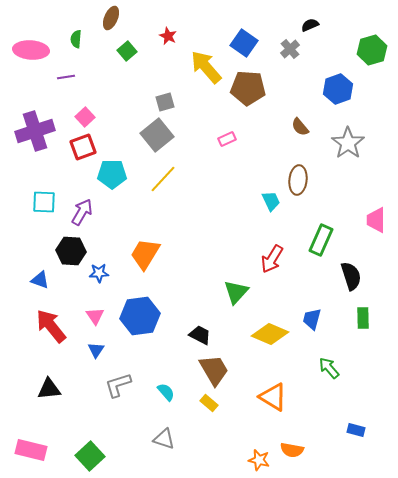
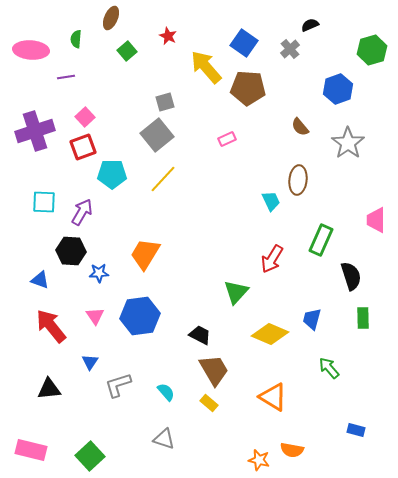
blue triangle at (96, 350): moved 6 px left, 12 px down
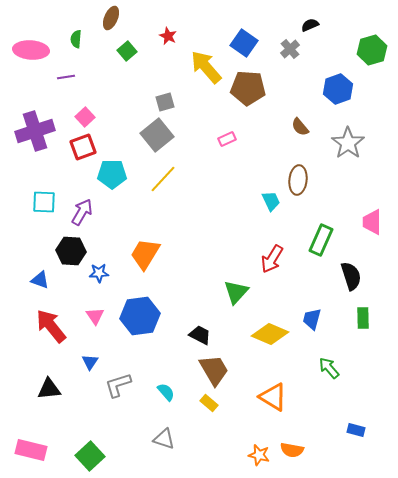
pink trapezoid at (376, 220): moved 4 px left, 2 px down
orange star at (259, 460): moved 5 px up
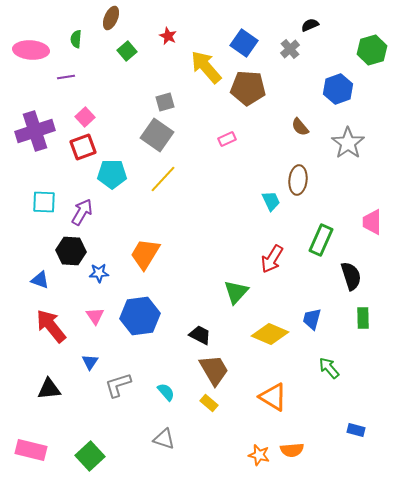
gray square at (157, 135): rotated 16 degrees counterclockwise
orange semicircle at (292, 450): rotated 15 degrees counterclockwise
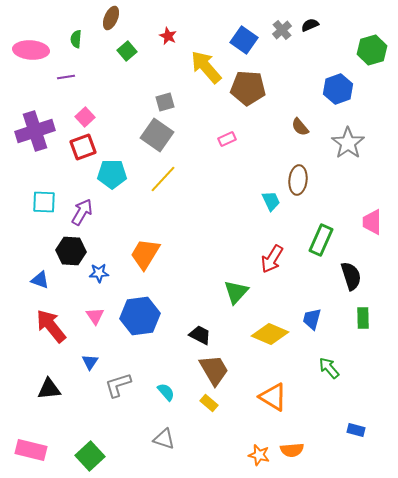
blue square at (244, 43): moved 3 px up
gray cross at (290, 49): moved 8 px left, 19 px up
